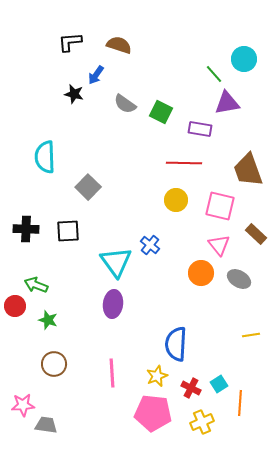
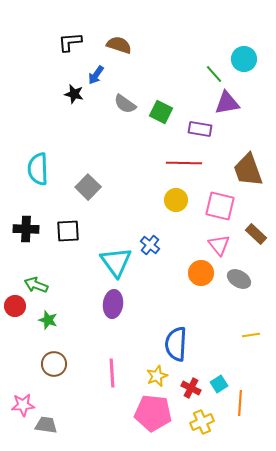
cyan semicircle: moved 7 px left, 12 px down
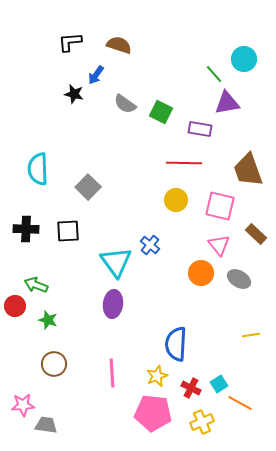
orange line: rotated 65 degrees counterclockwise
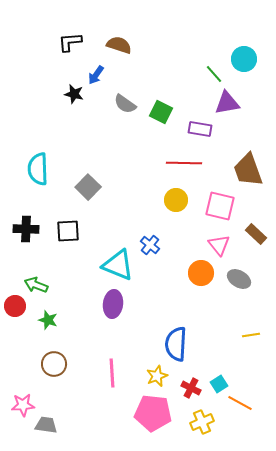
cyan triangle: moved 2 px right, 3 px down; rotated 32 degrees counterclockwise
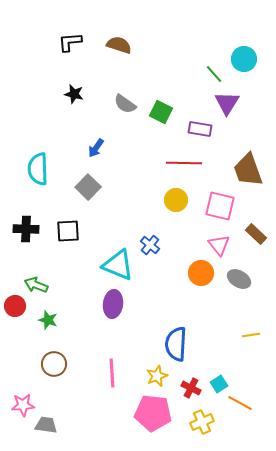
blue arrow: moved 73 px down
purple triangle: rotated 48 degrees counterclockwise
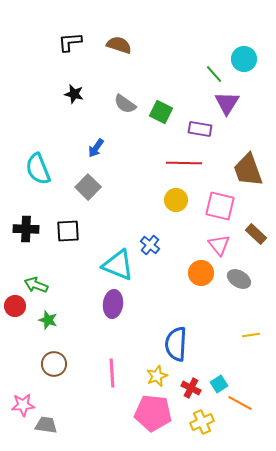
cyan semicircle: rotated 20 degrees counterclockwise
